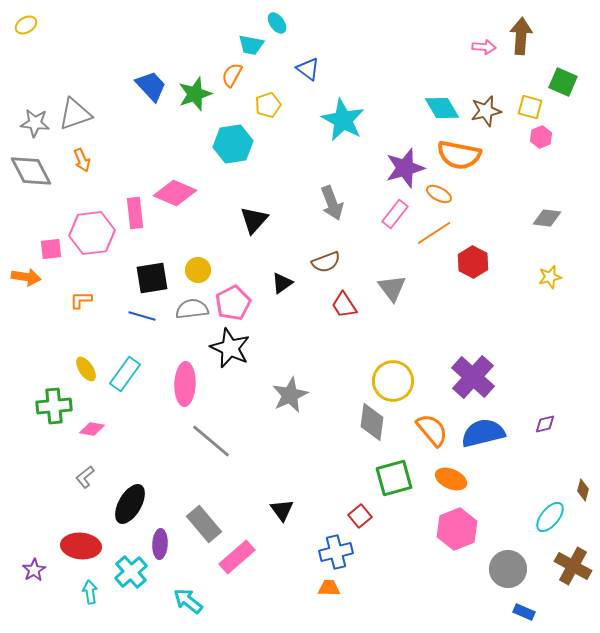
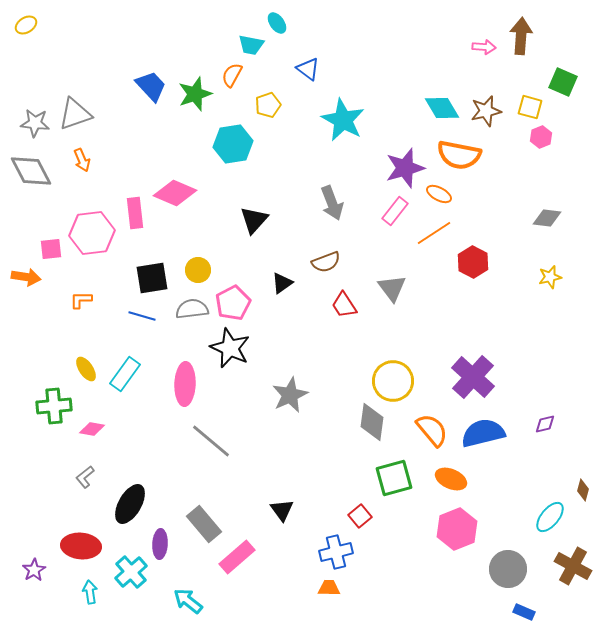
pink rectangle at (395, 214): moved 3 px up
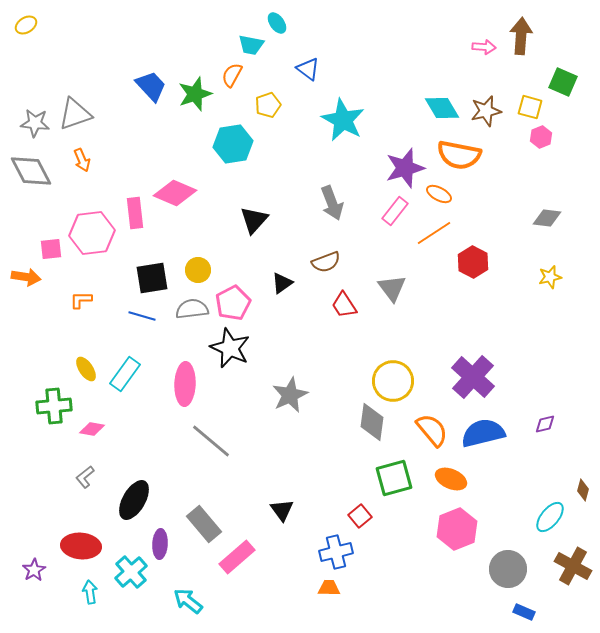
black ellipse at (130, 504): moved 4 px right, 4 px up
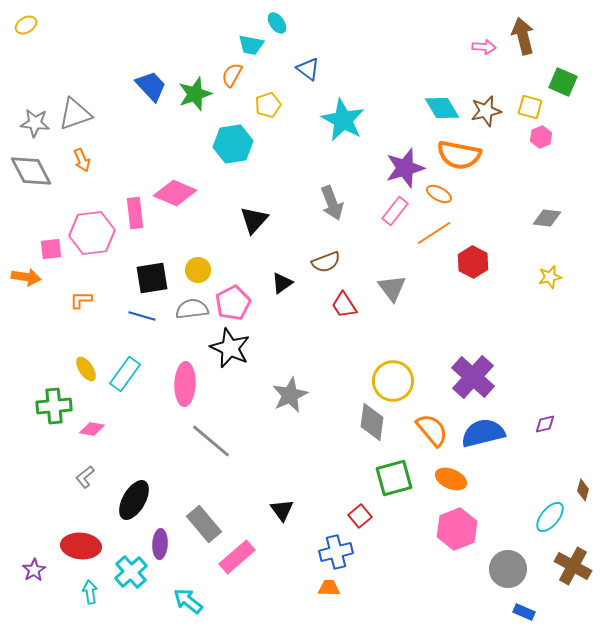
brown arrow at (521, 36): moved 2 px right; rotated 18 degrees counterclockwise
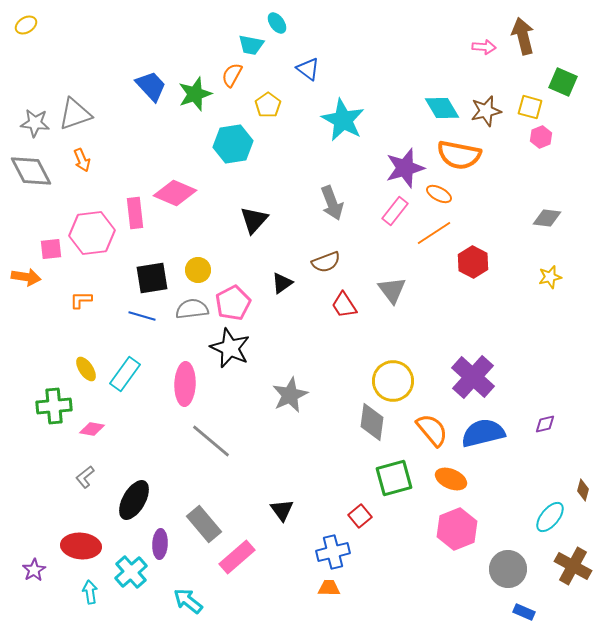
yellow pentagon at (268, 105): rotated 15 degrees counterclockwise
gray triangle at (392, 288): moved 2 px down
blue cross at (336, 552): moved 3 px left
